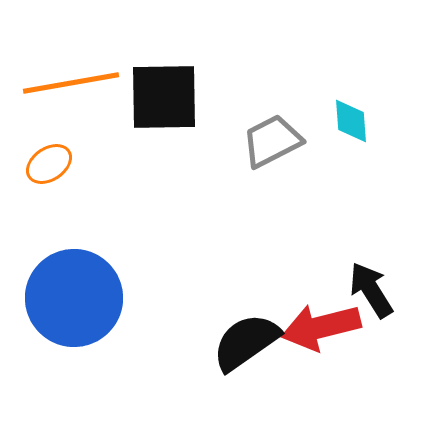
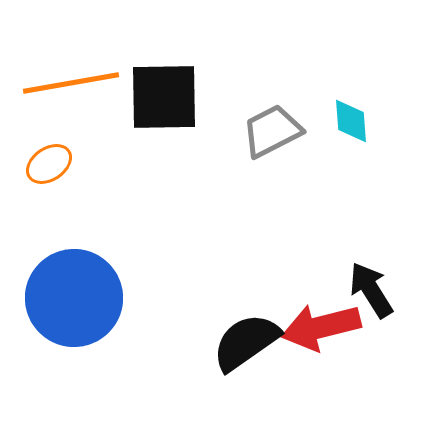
gray trapezoid: moved 10 px up
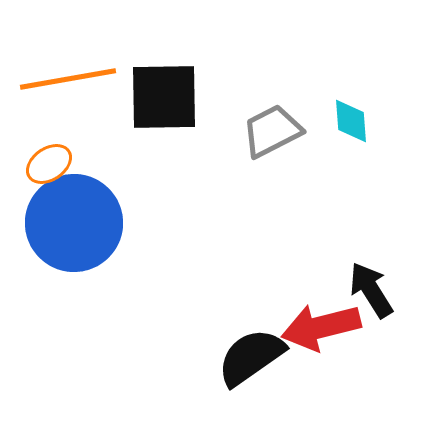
orange line: moved 3 px left, 4 px up
blue circle: moved 75 px up
black semicircle: moved 5 px right, 15 px down
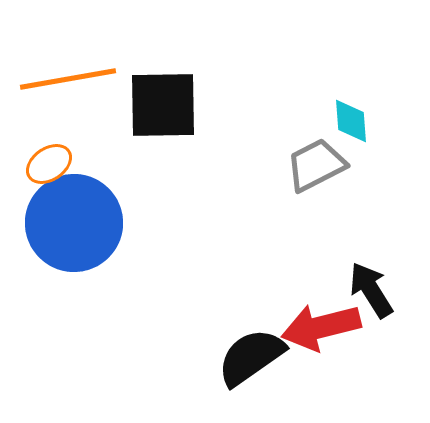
black square: moved 1 px left, 8 px down
gray trapezoid: moved 44 px right, 34 px down
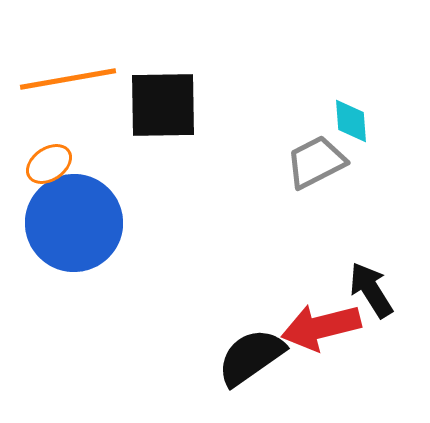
gray trapezoid: moved 3 px up
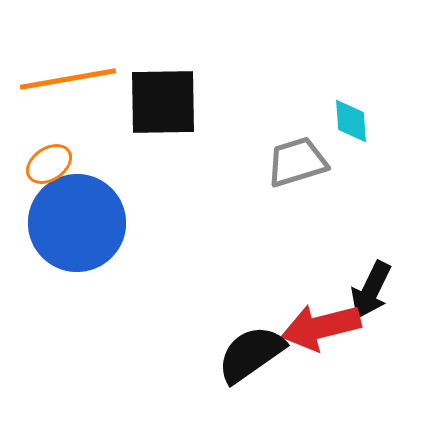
black square: moved 3 px up
gray trapezoid: moved 19 px left; rotated 10 degrees clockwise
blue circle: moved 3 px right
black arrow: rotated 122 degrees counterclockwise
black semicircle: moved 3 px up
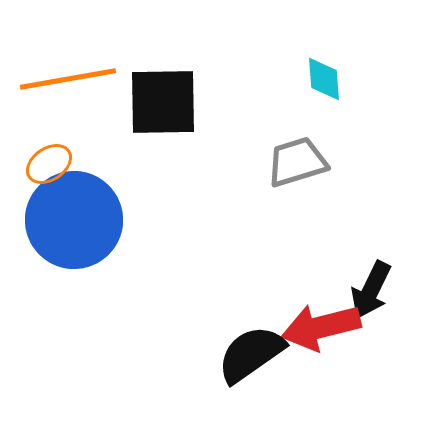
cyan diamond: moved 27 px left, 42 px up
blue circle: moved 3 px left, 3 px up
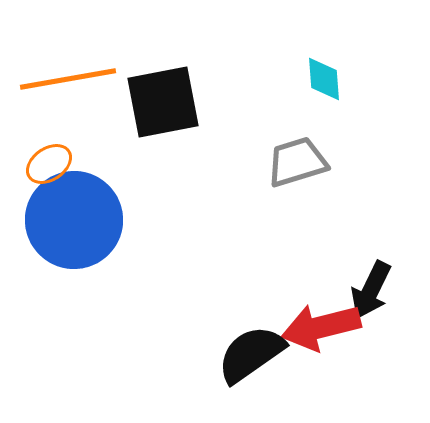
black square: rotated 10 degrees counterclockwise
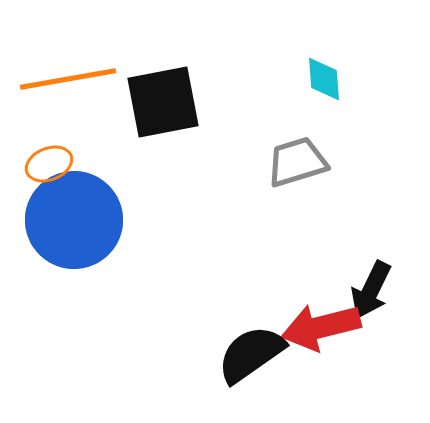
orange ellipse: rotated 12 degrees clockwise
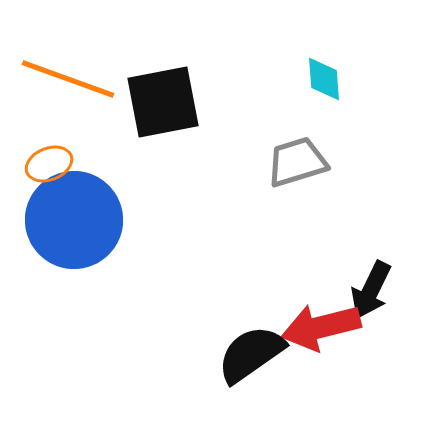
orange line: rotated 30 degrees clockwise
